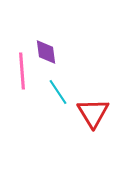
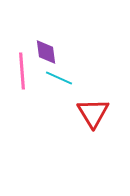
cyan line: moved 1 px right, 14 px up; rotated 32 degrees counterclockwise
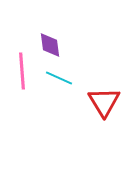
purple diamond: moved 4 px right, 7 px up
red triangle: moved 11 px right, 11 px up
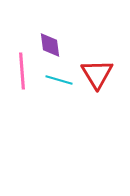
cyan line: moved 2 px down; rotated 8 degrees counterclockwise
red triangle: moved 7 px left, 28 px up
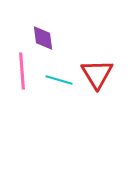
purple diamond: moved 7 px left, 7 px up
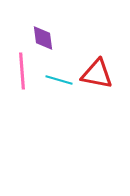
red triangle: rotated 48 degrees counterclockwise
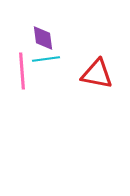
cyan line: moved 13 px left, 21 px up; rotated 24 degrees counterclockwise
